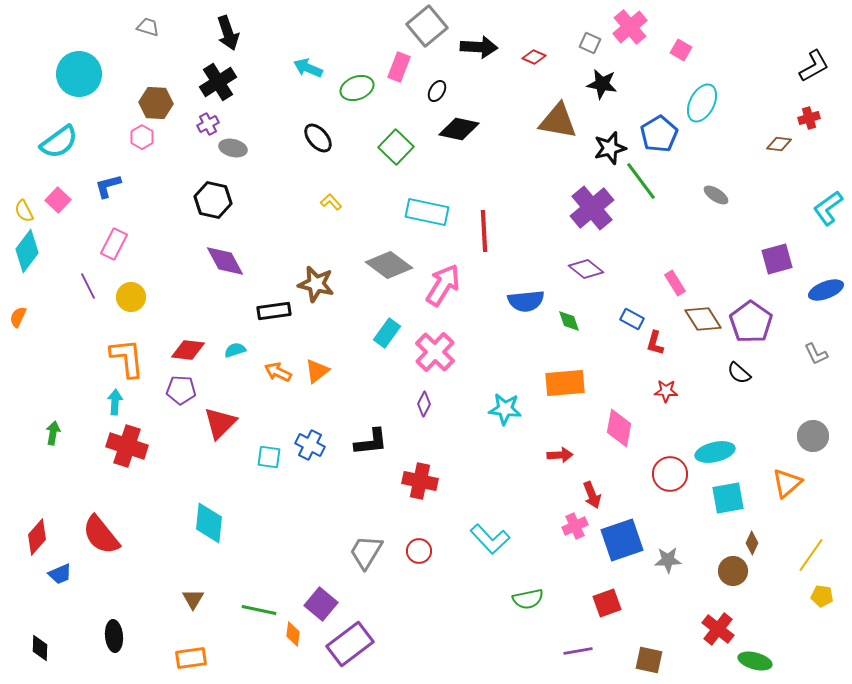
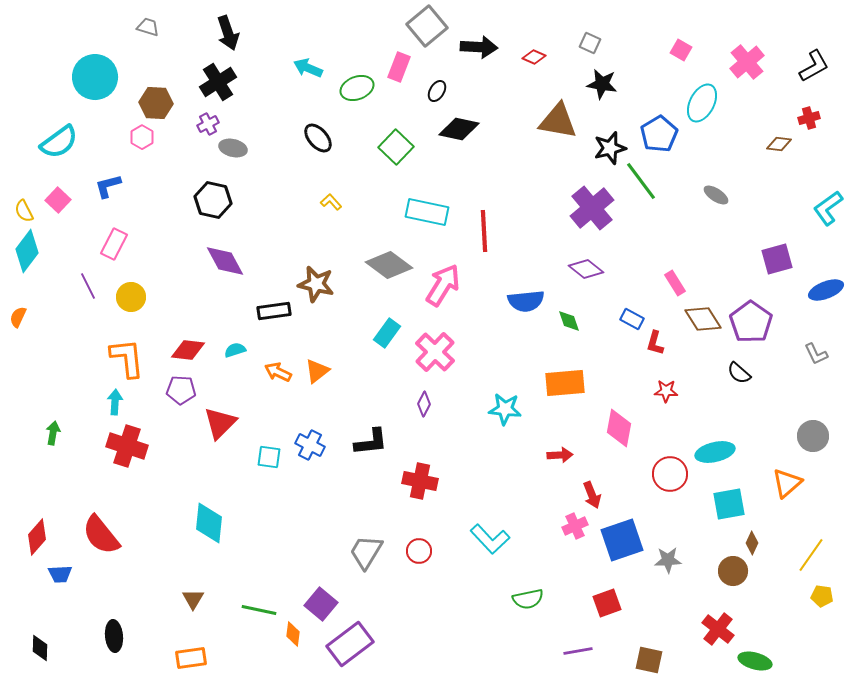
pink cross at (630, 27): moved 117 px right, 35 px down
cyan circle at (79, 74): moved 16 px right, 3 px down
cyan square at (728, 498): moved 1 px right, 6 px down
blue trapezoid at (60, 574): rotated 20 degrees clockwise
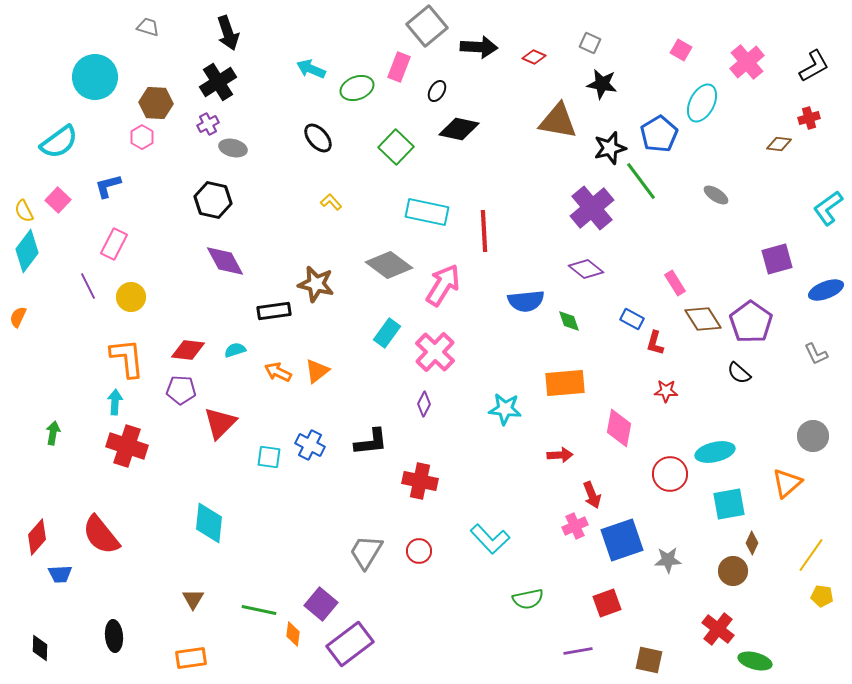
cyan arrow at (308, 68): moved 3 px right, 1 px down
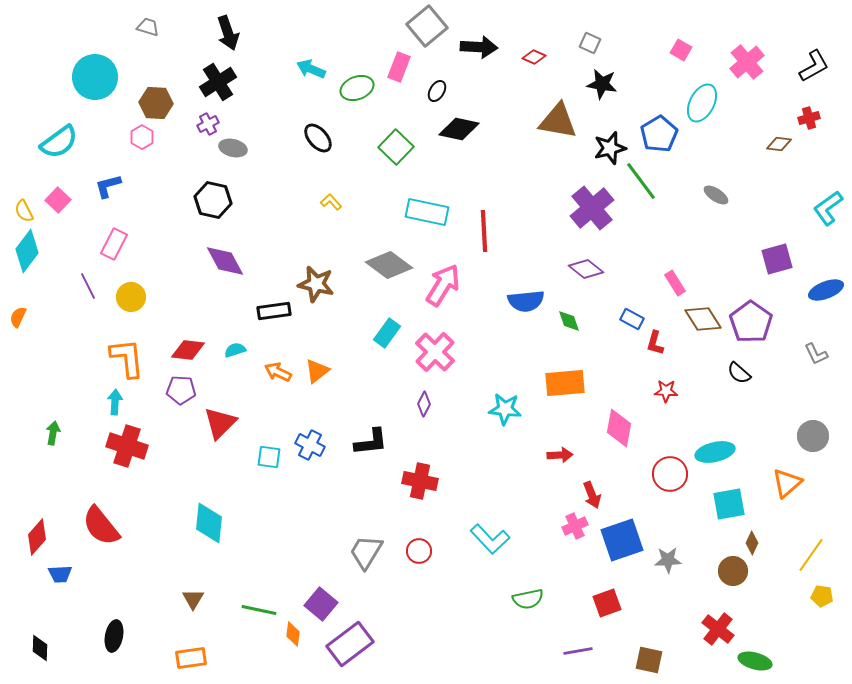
red semicircle at (101, 535): moved 9 px up
black ellipse at (114, 636): rotated 16 degrees clockwise
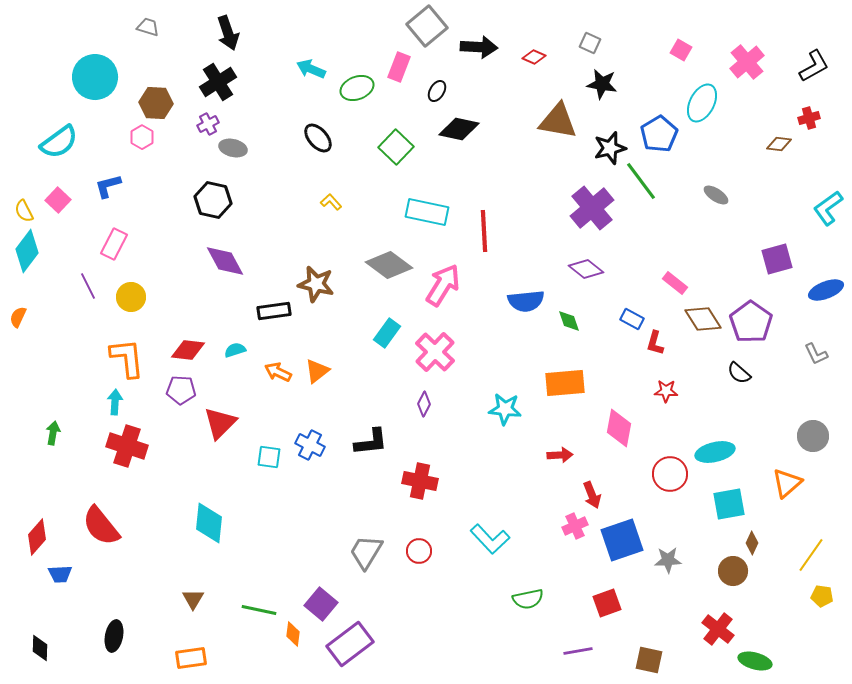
pink rectangle at (675, 283): rotated 20 degrees counterclockwise
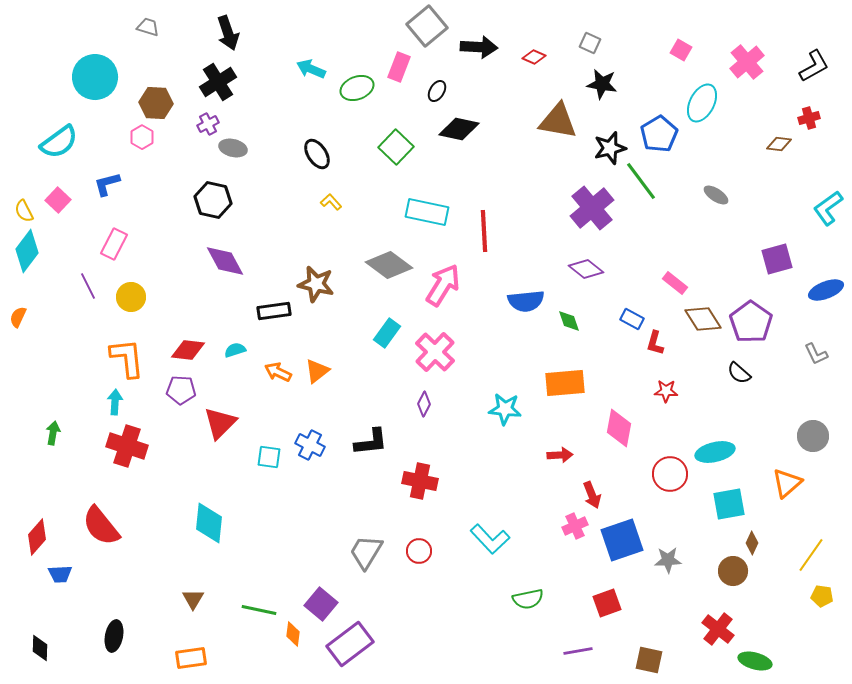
black ellipse at (318, 138): moved 1 px left, 16 px down; rotated 8 degrees clockwise
blue L-shape at (108, 186): moved 1 px left, 2 px up
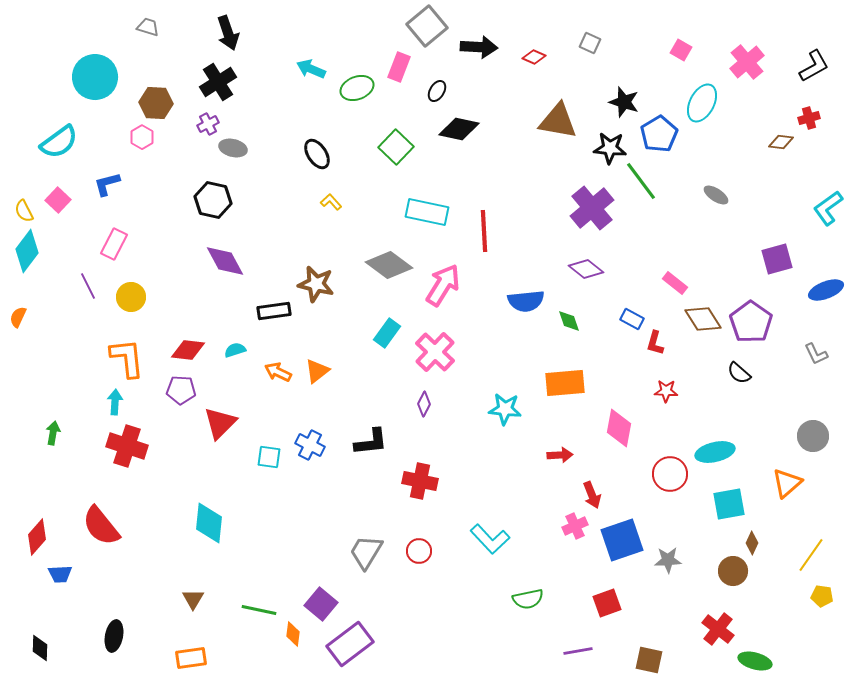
black star at (602, 84): moved 22 px right, 18 px down; rotated 8 degrees clockwise
brown diamond at (779, 144): moved 2 px right, 2 px up
black star at (610, 148): rotated 20 degrees clockwise
